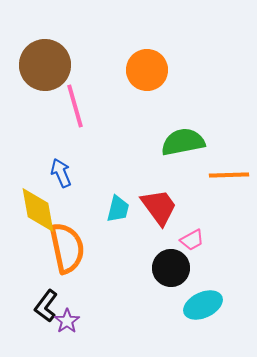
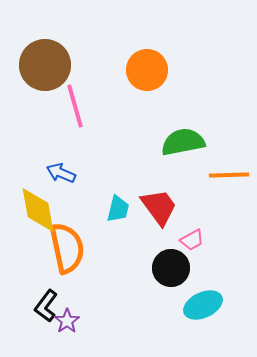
blue arrow: rotated 44 degrees counterclockwise
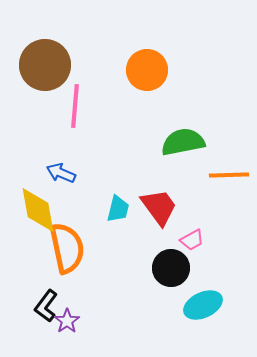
pink line: rotated 21 degrees clockwise
